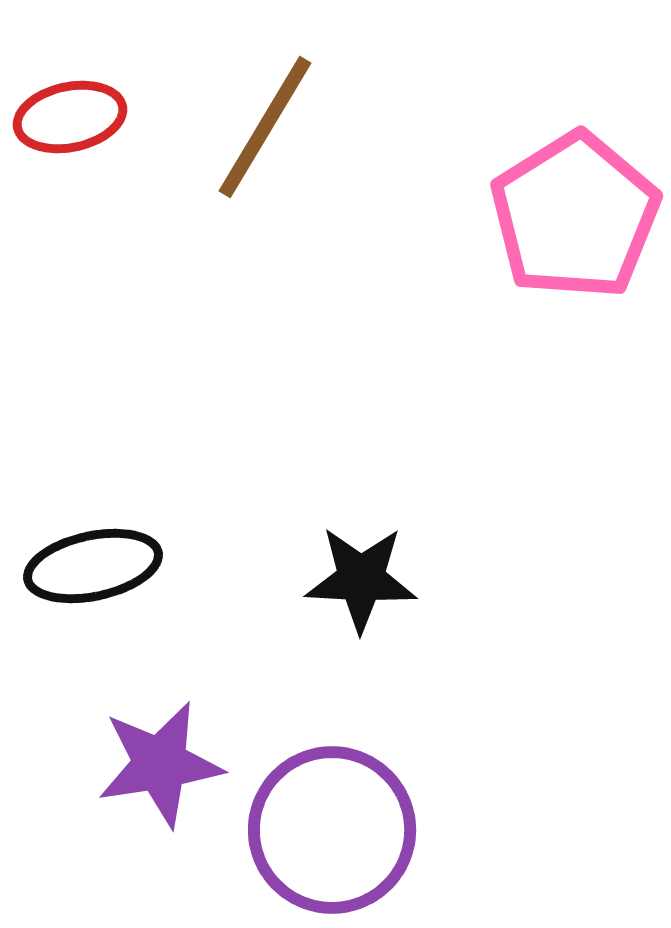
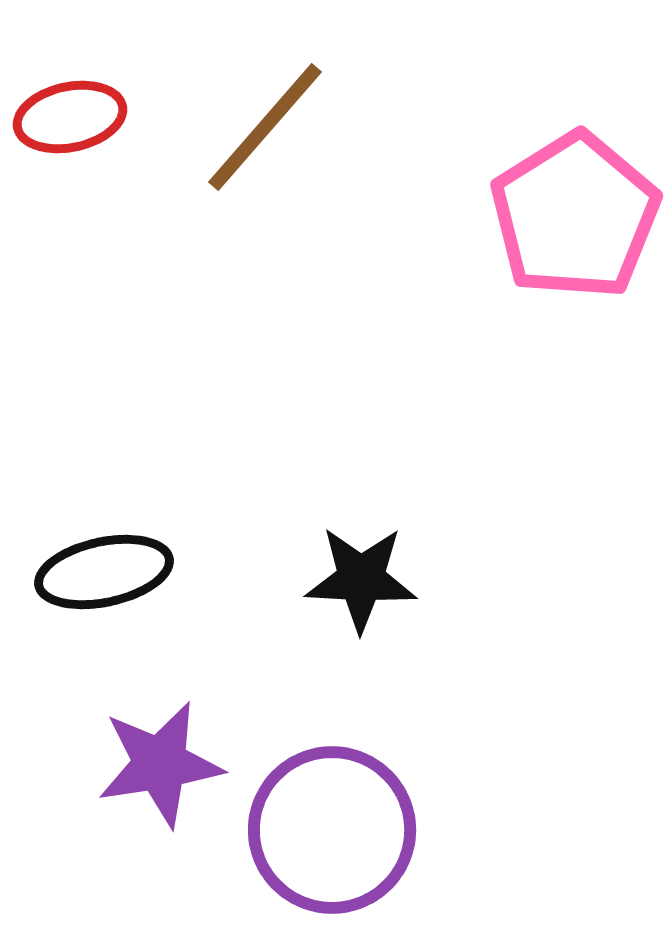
brown line: rotated 10 degrees clockwise
black ellipse: moved 11 px right, 6 px down
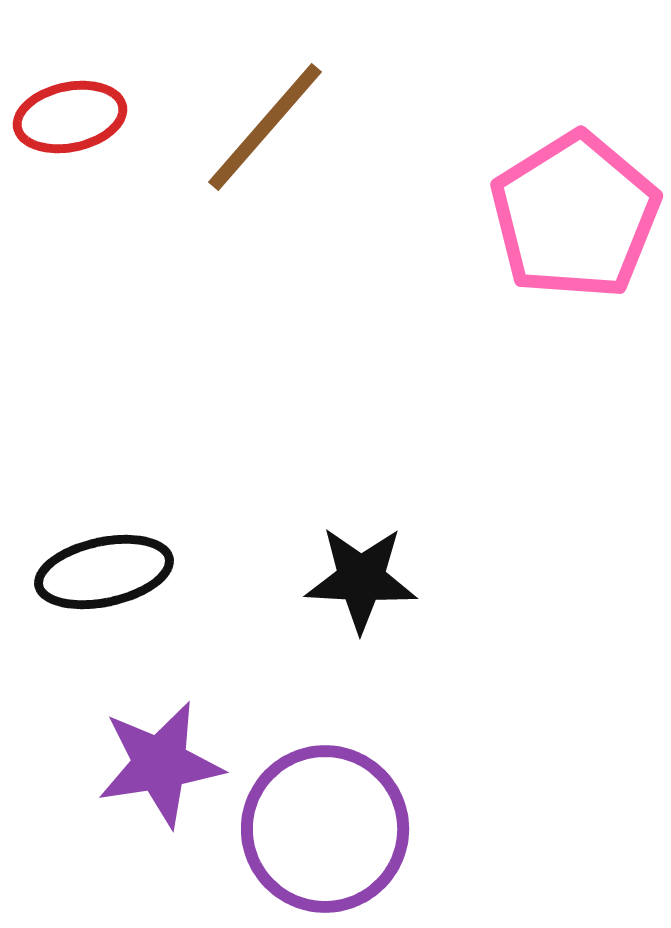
purple circle: moved 7 px left, 1 px up
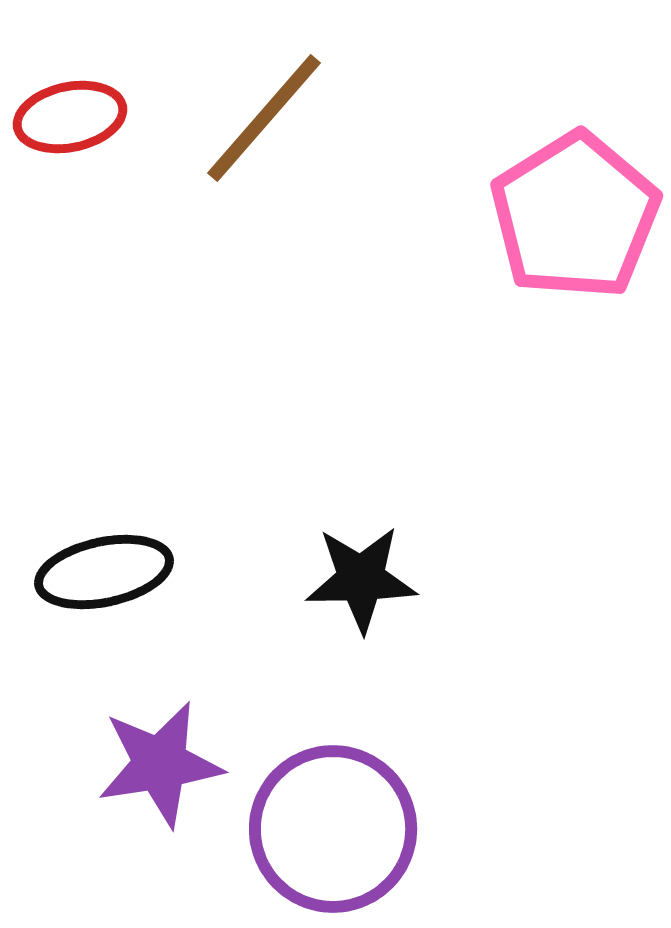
brown line: moved 1 px left, 9 px up
black star: rotated 4 degrees counterclockwise
purple circle: moved 8 px right
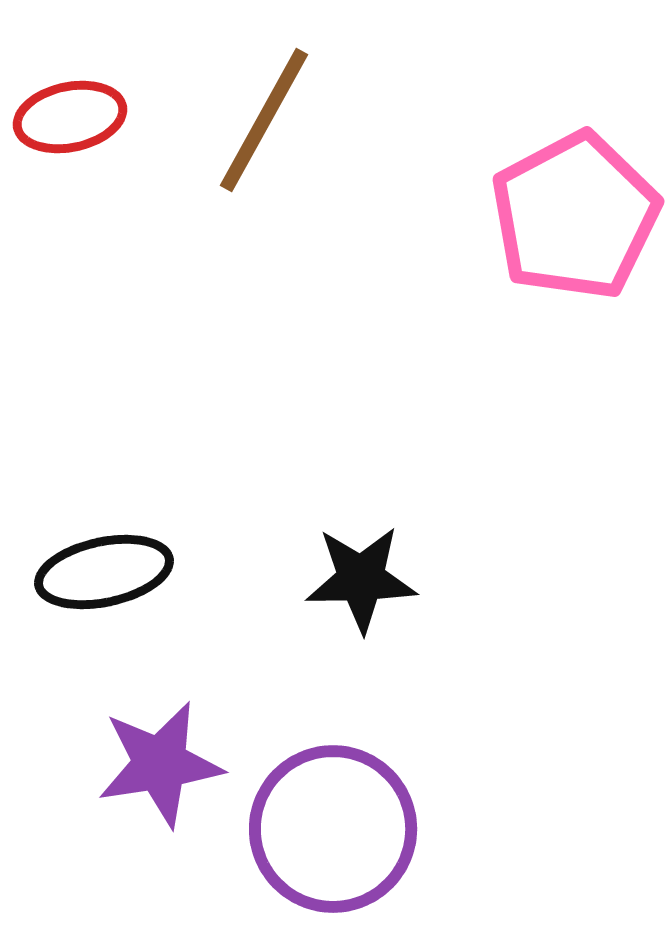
brown line: moved 2 px down; rotated 12 degrees counterclockwise
pink pentagon: rotated 4 degrees clockwise
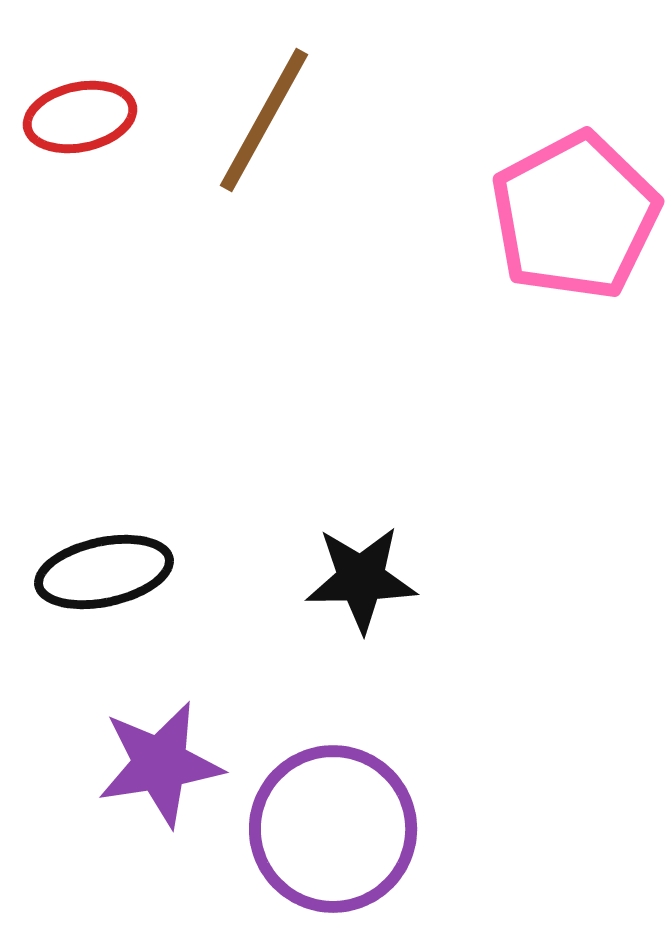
red ellipse: moved 10 px right
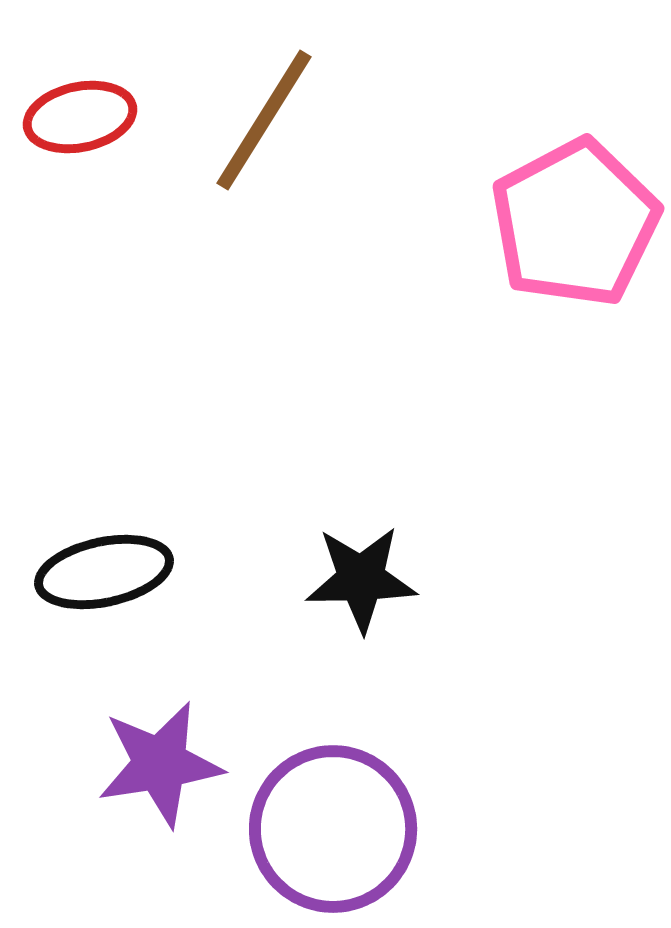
brown line: rotated 3 degrees clockwise
pink pentagon: moved 7 px down
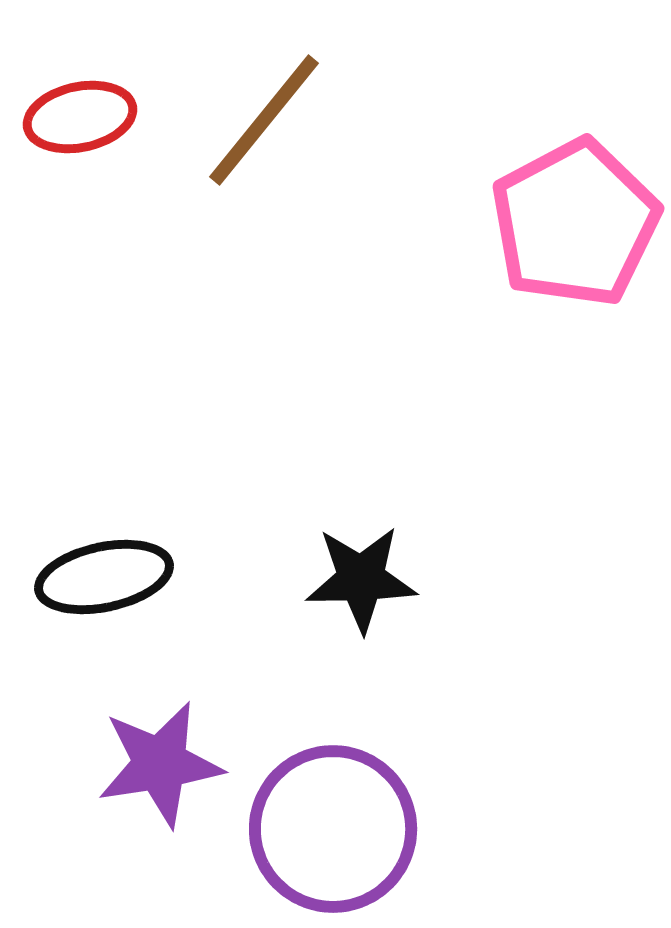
brown line: rotated 7 degrees clockwise
black ellipse: moved 5 px down
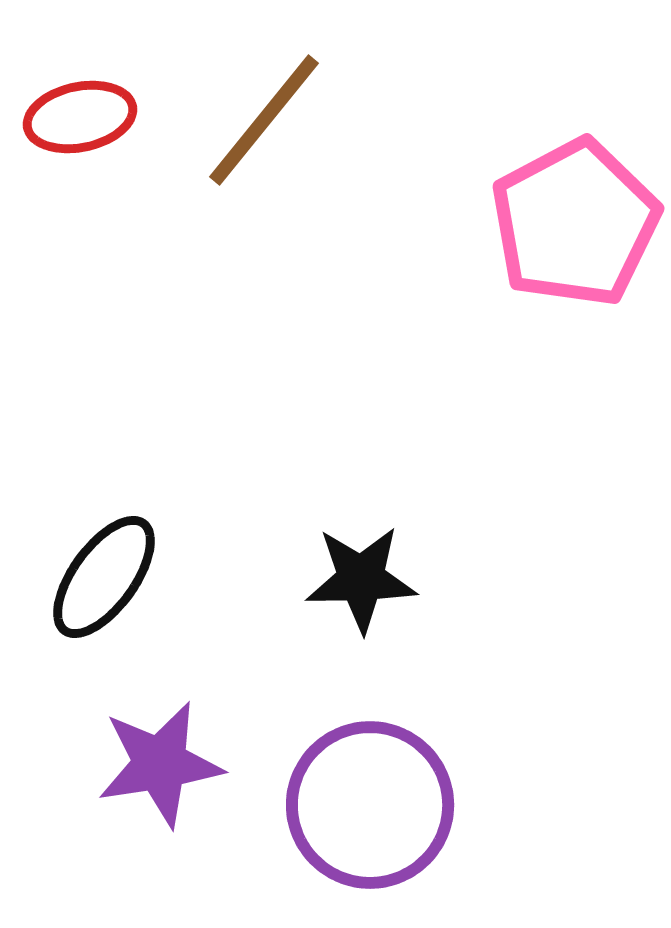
black ellipse: rotated 42 degrees counterclockwise
purple circle: moved 37 px right, 24 px up
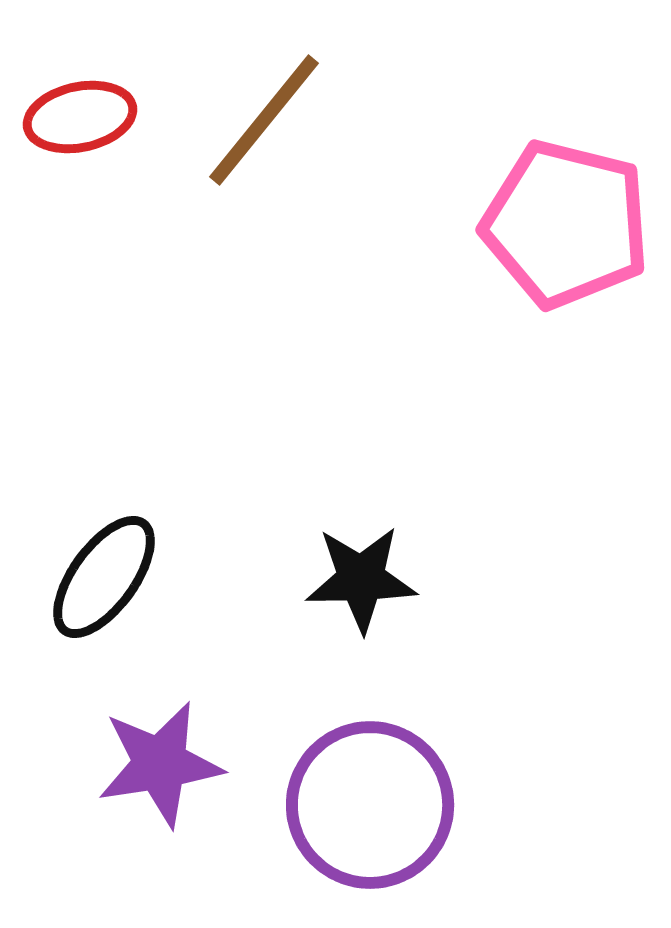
pink pentagon: moved 9 px left, 1 px down; rotated 30 degrees counterclockwise
